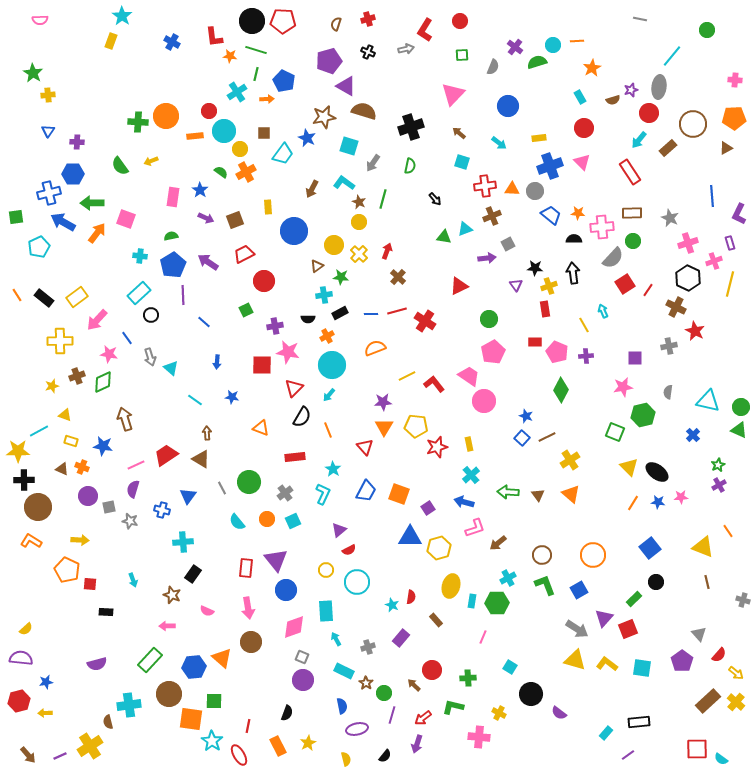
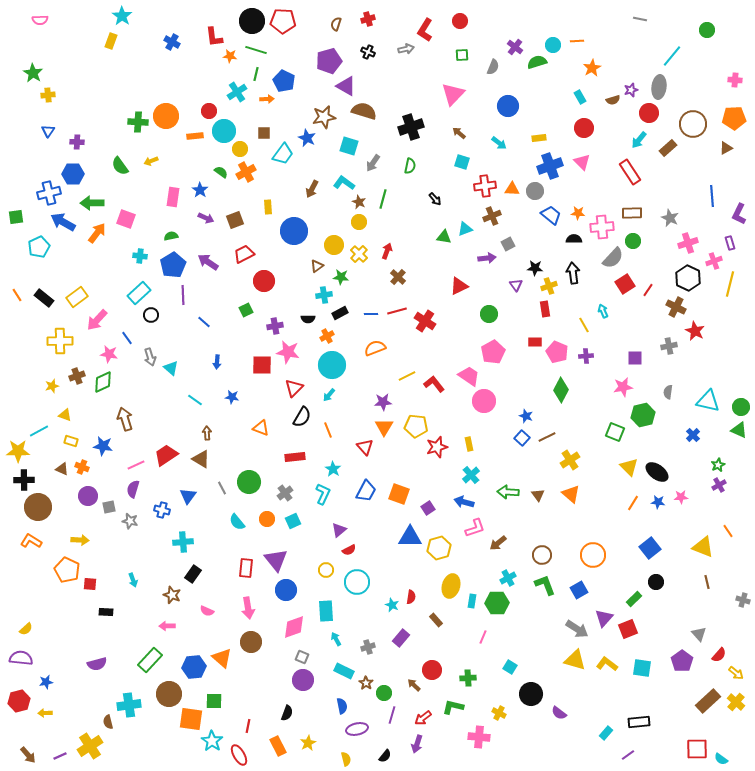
green circle at (489, 319): moved 5 px up
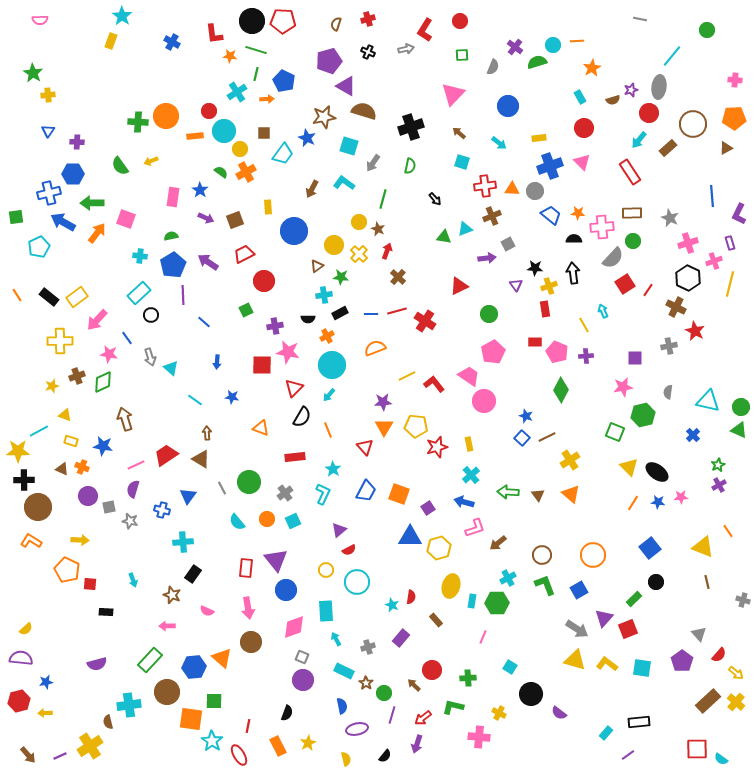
red L-shape at (214, 37): moved 3 px up
brown star at (359, 202): moved 19 px right, 27 px down
black rectangle at (44, 298): moved 5 px right, 1 px up
brown circle at (169, 694): moved 2 px left, 2 px up
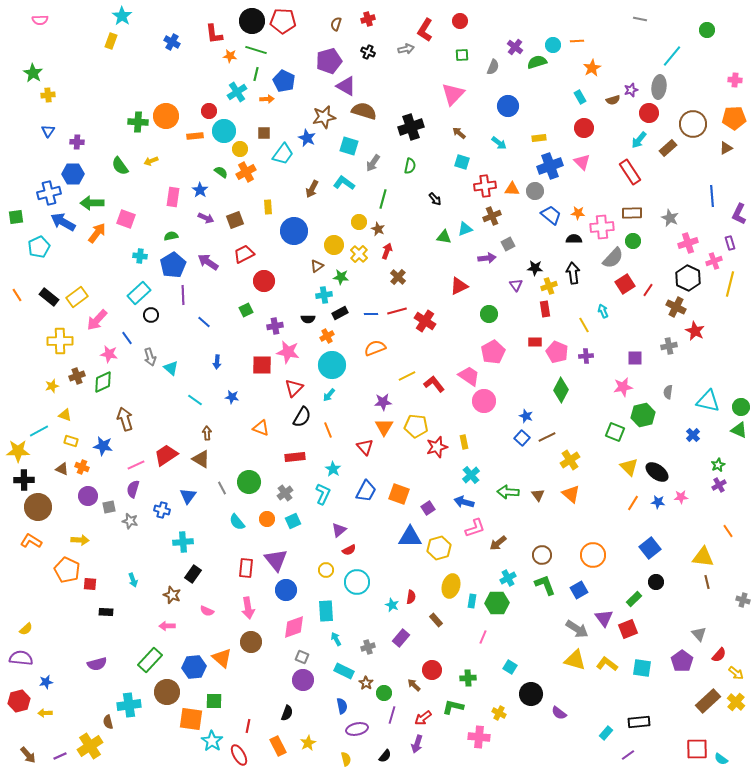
yellow rectangle at (469, 444): moved 5 px left, 2 px up
yellow triangle at (703, 547): moved 10 px down; rotated 15 degrees counterclockwise
purple triangle at (604, 618): rotated 18 degrees counterclockwise
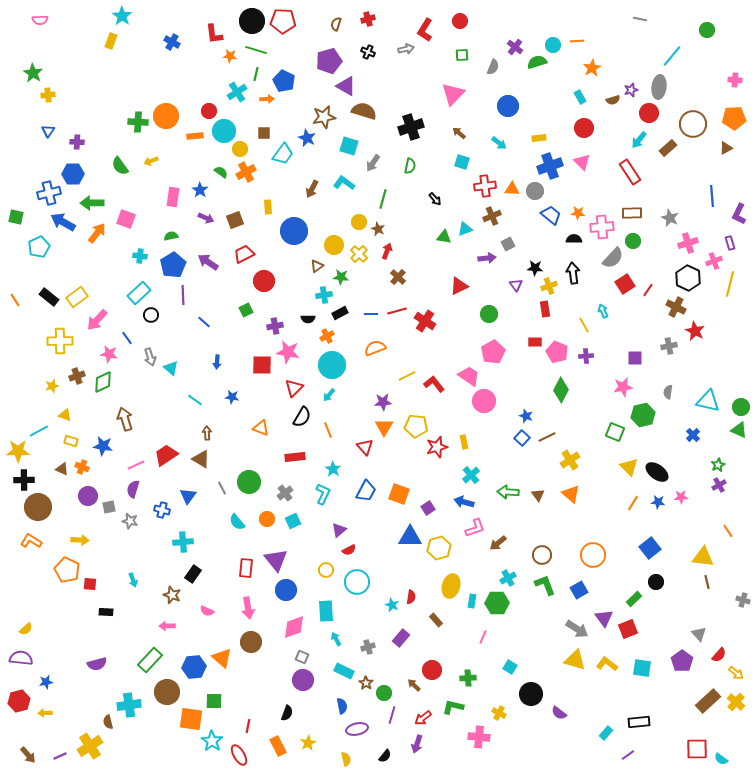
green square at (16, 217): rotated 21 degrees clockwise
orange line at (17, 295): moved 2 px left, 5 px down
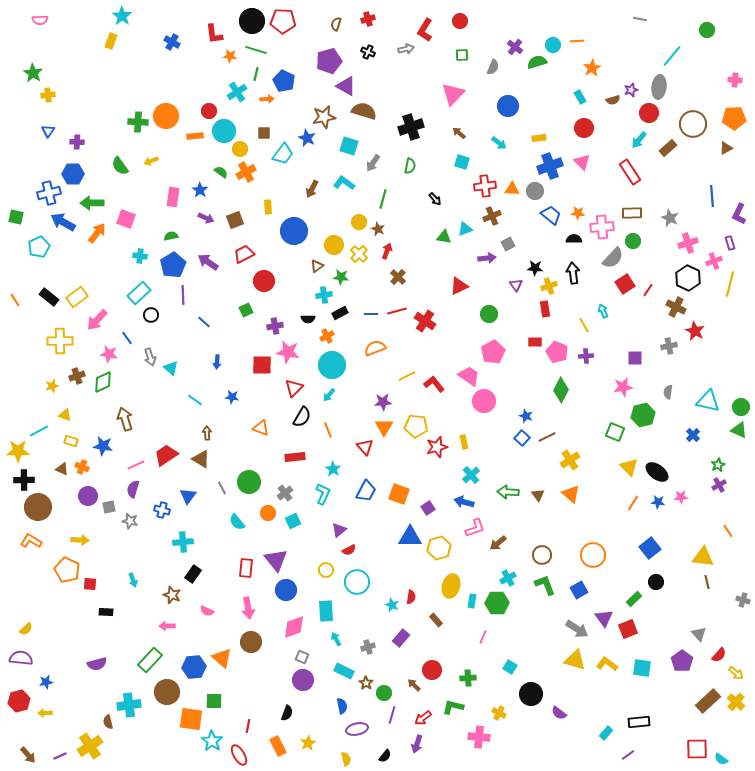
orange circle at (267, 519): moved 1 px right, 6 px up
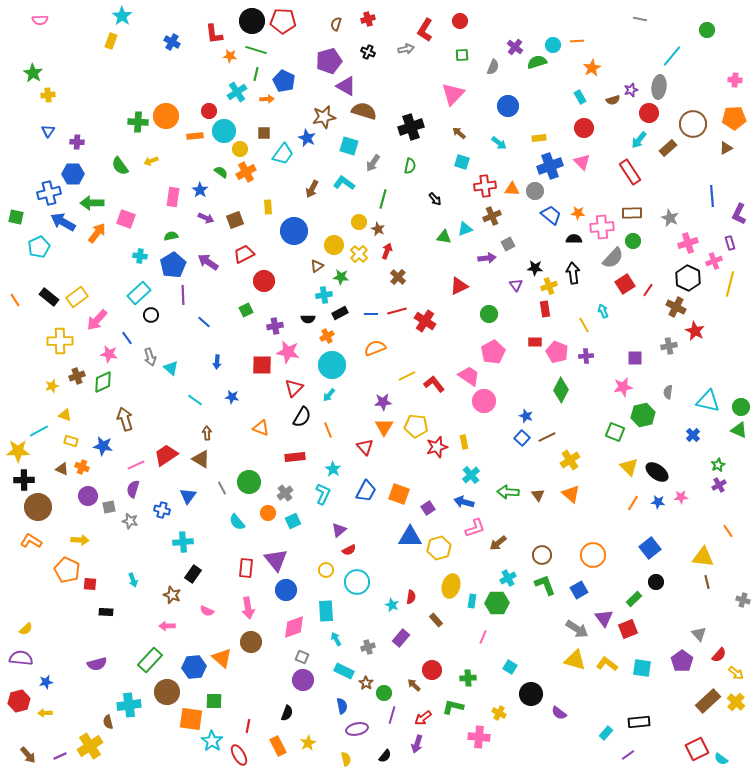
red square at (697, 749): rotated 25 degrees counterclockwise
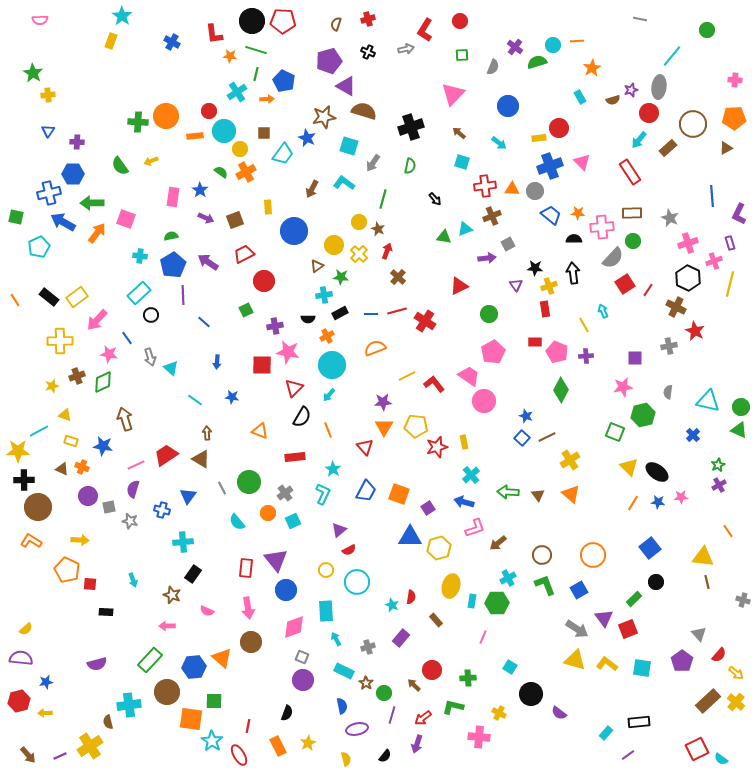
red circle at (584, 128): moved 25 px left
orange triangle at (261, 428): moved 1 px left, 3 px down
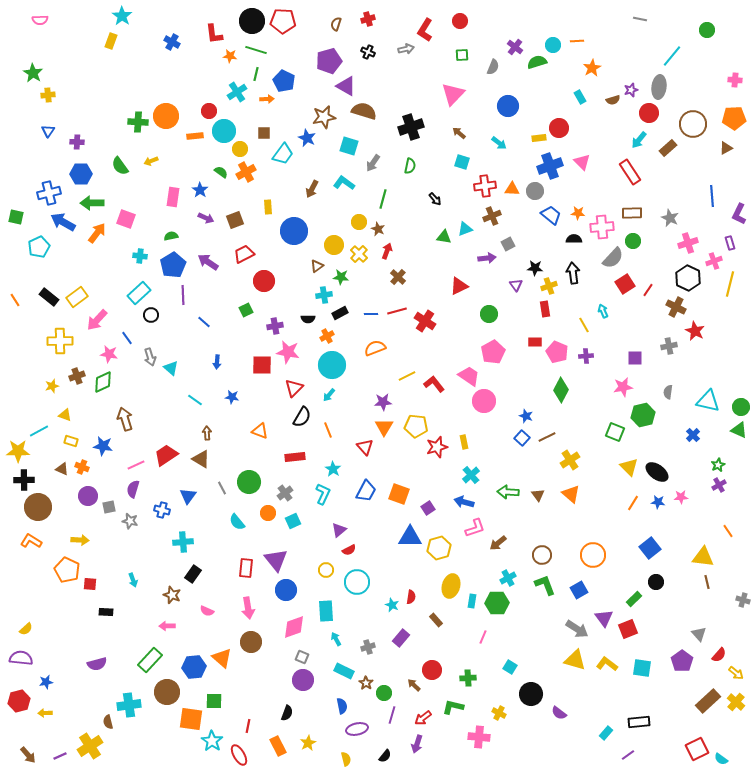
blue hexagon at (73, 174): moved 8 px right
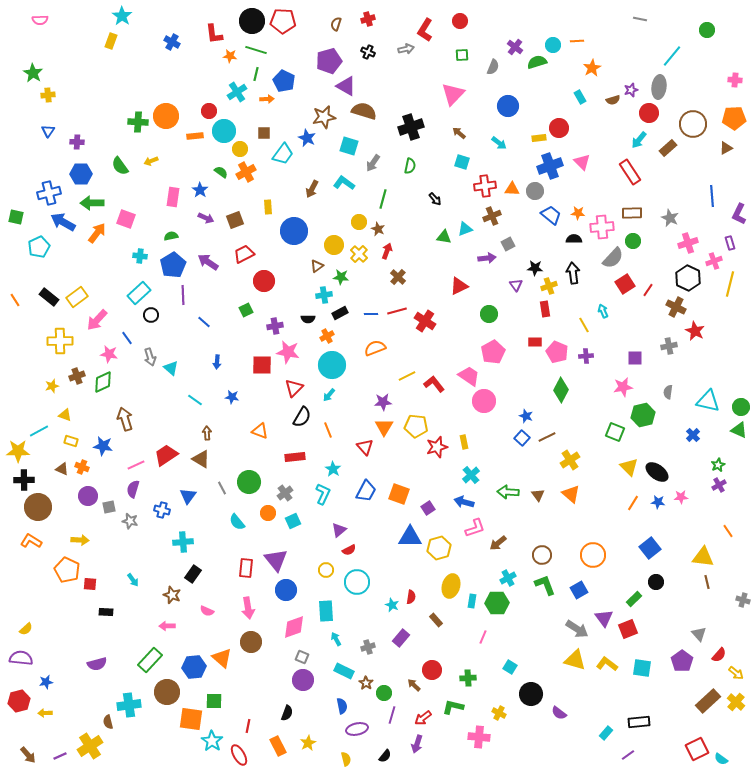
cyan arrow at (133, 580): rotated 16 degrees counterclockwise
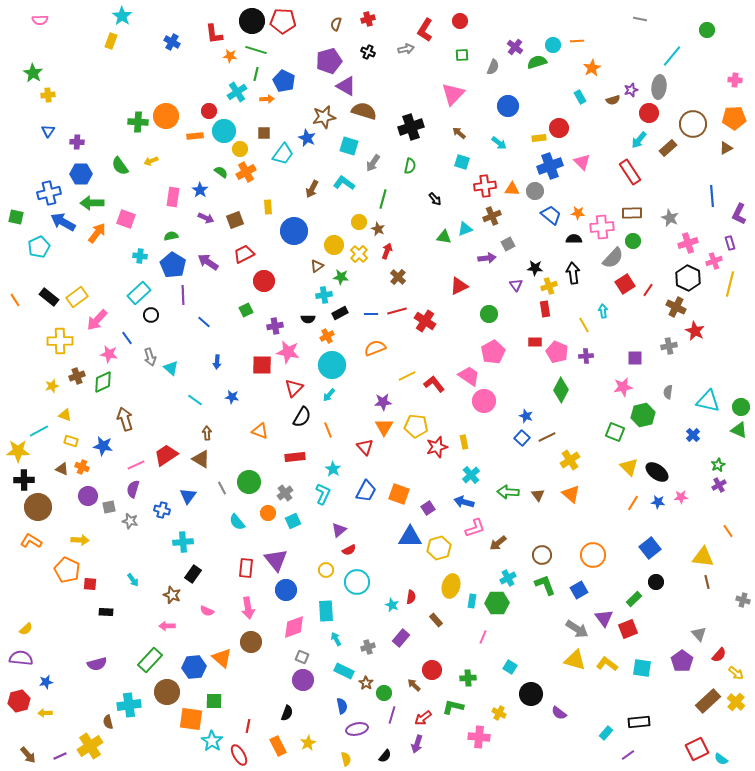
blue pentagon at (173, 265): rotated 10 degrees counterclockwise
cyan arrow at (603, 311): rotated 16 degrees clockwise
